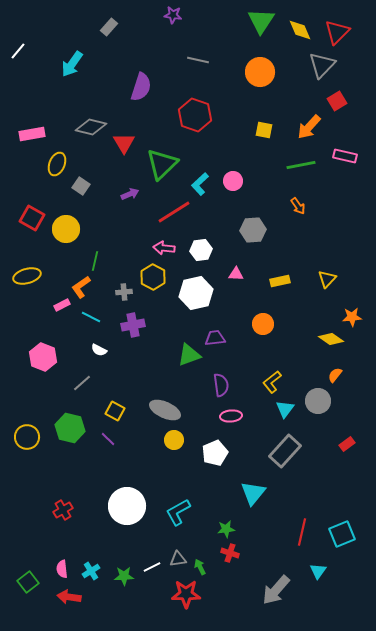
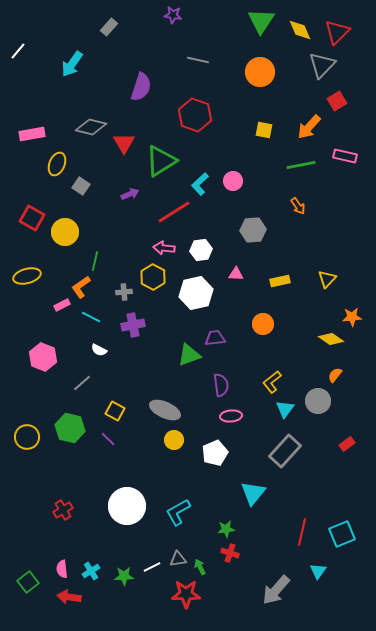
green triangle at (162, 164): moved 1 px left, 3 px up; rotated 12 degrees clockwise
yellow circle at (66, 229): moved 1 px left, 3 px down
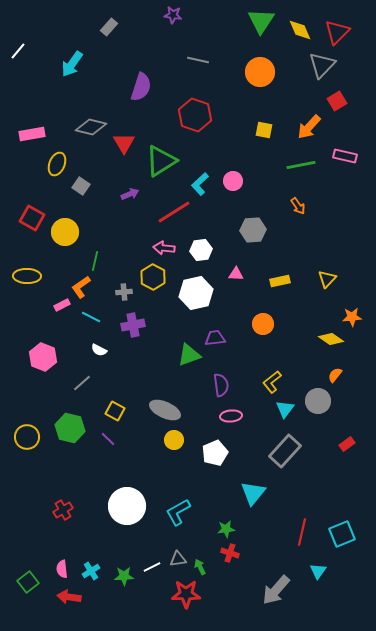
yellow ellipse at (27, 276): rotated 16 degrees clockwise
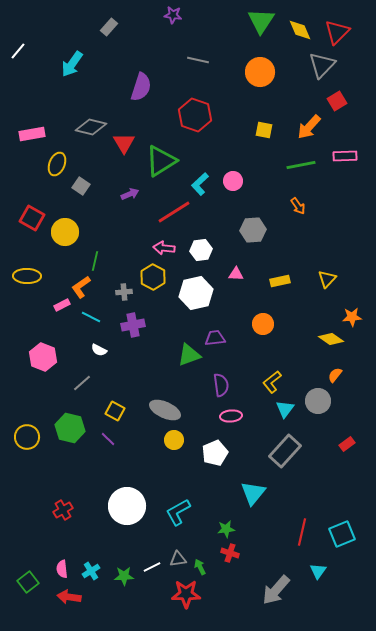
pink rectangle at (345, 156): rotated 15 degrees counterclockwise
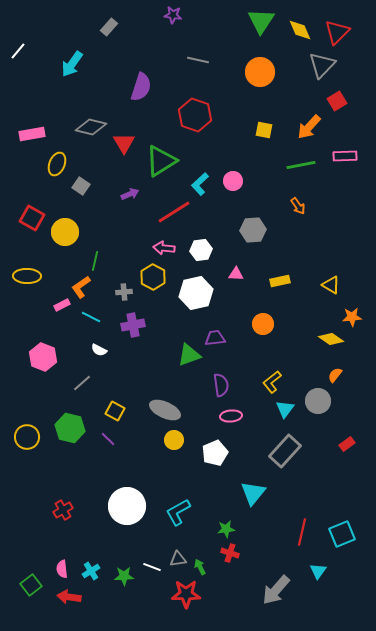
yellow triangle at (327, 279): moved 4 px right, 6 px down; rotated 42 degrees counterclockwise
white line at (152, 567): rotated 48 degrees clockwise
green square at (28, 582): moved 3 px right, 3 px down
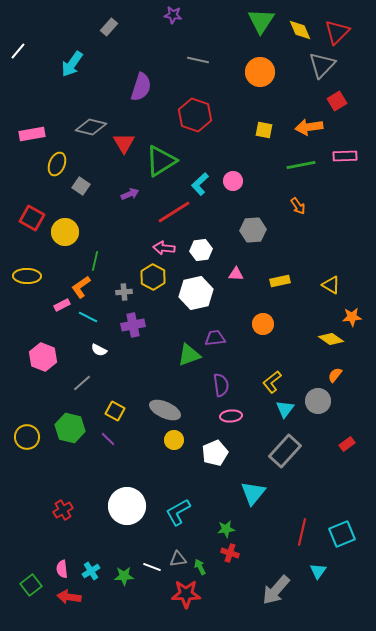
orange arrow at (309, 127): rotated 40 degrees clockwise
cyan line at (91, 317): moved 3 px left
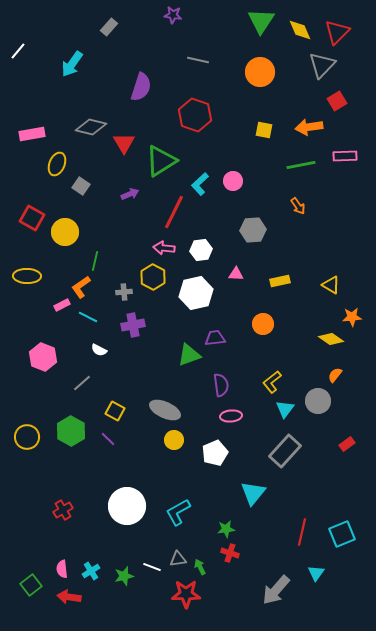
red line at (174, 212): rotated 32 degrees counterclockwise
green hexagon at (70, 428): moved 1 px right, 3 px down; rotated 16 degrees clockwise
cyan triangle at (318, 571): moved 2 px left, 2 px down
green star at (124, 576): rotated 12 degrees counterclockwise
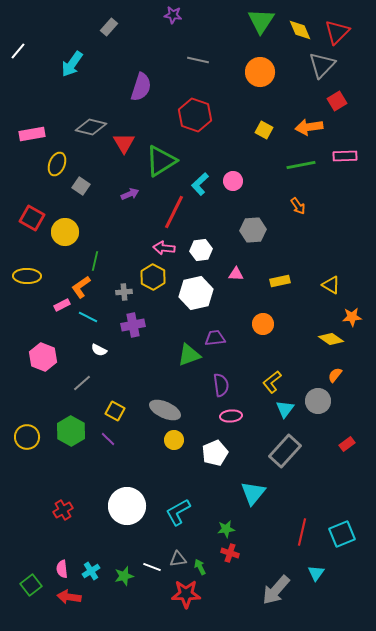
yellow square at (264, 130): rotated 18 degrees clockwise
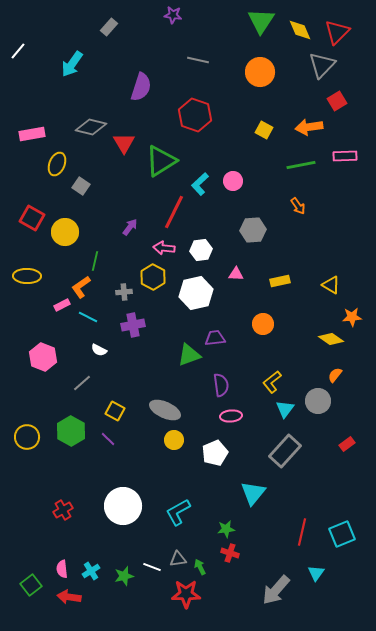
purple arrow at (130, 194): moved 33 px down; rotated 30 degrees counterclockwise
white circle at (127, 506): moved 4 px left
